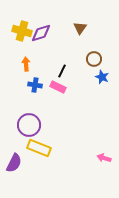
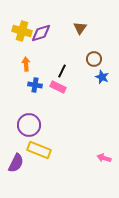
yellow rectangle: moved 2 px down
purple semicircle: moved 2 px right
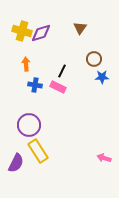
blue star: rotated 24 degrees counterclockwise
yellow rectangle: moved 1 px left, 1 px down; rotated 35 degrees clockwise
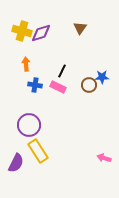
brown circle: moved 5 px left, 26 px down
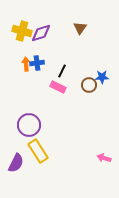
blue cross: moved 2 px right, 22 px up; rotated 16 degrees counterclockwise
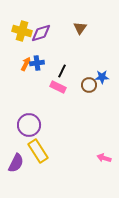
orange arrow: rotated 32 degrees clockwise
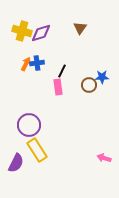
pink rectangle: rotated 56 degrees clockwise
yellow rectangle: moved 1 px left, 1 px up
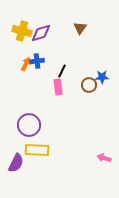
blue cross: moved 2 px up
yellow rectangle: rotated 55 degrees counterclockwise
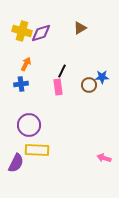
brown triangle: rotated 24 degrees clockwise
blue cross: moved 16 px left, 23 px down
